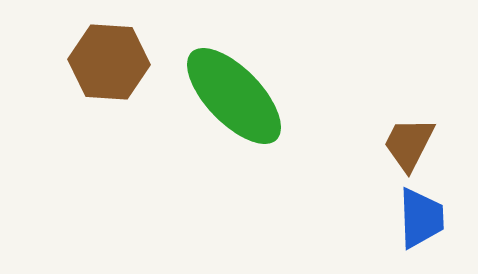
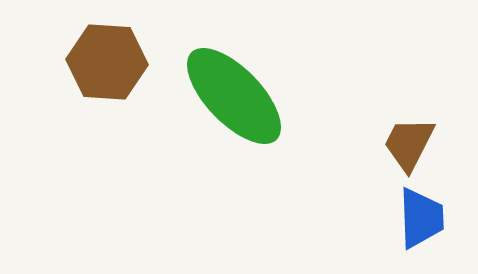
brown hexagon: moved 2 px left
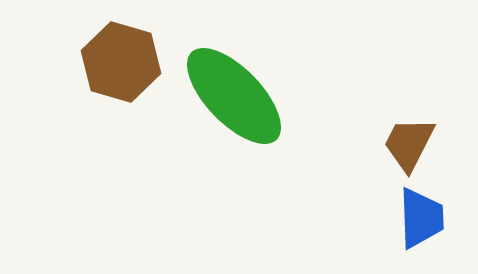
brown hexagon: moved 14 px right; rotated 12 degrees clockwise
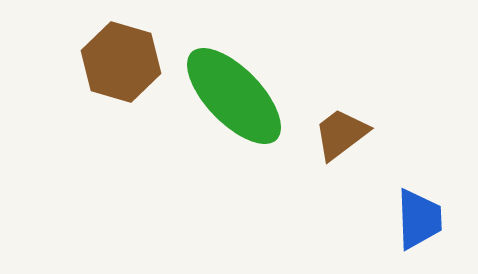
brown trapezoid: moved 68 px left, 10 px up; rotated 26 degrees clockwise
blue trapezoid: moved 2 px left, 1 px down
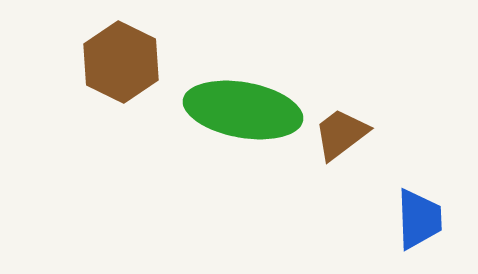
brown hexagon: rotated 10 degrees clockwise
green ellipse: moved 9 px right, 14 px down; rotated 36 degrees counterclockwise
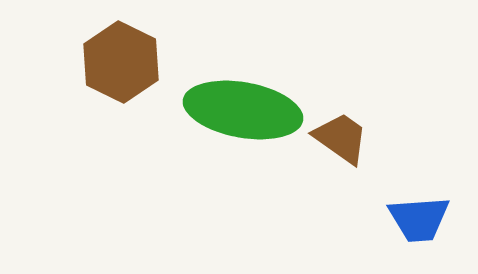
brown trapezoid: moved 4 px down; rotated 72 degrees clockwise
blue trapezoid: rotated 88 degrees clockwise
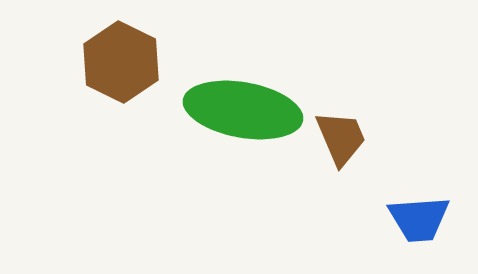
brown trapezoid: rotated 32 degrees clockwise
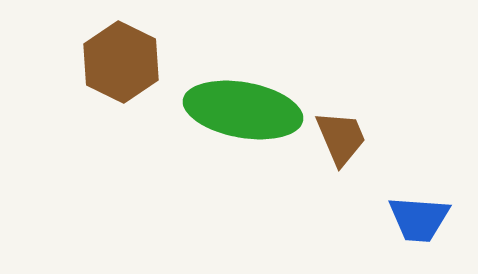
blue trapezoid: rotated 8 degrees clockwise
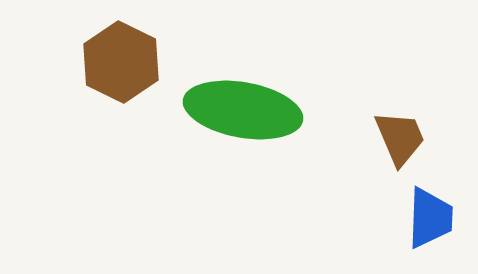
brown trapezoid: moved 59 px right
blue trapezoid: moved 11 px right, 1 px up; rotated 92 degrees counterclockwise
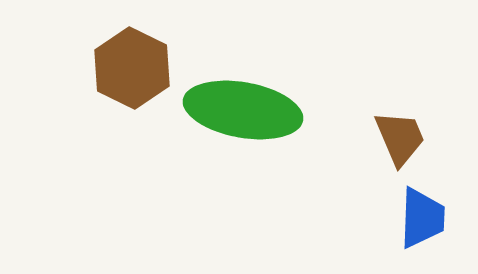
brown hexagon: moved 11 px right, 6 px down
blue trapezoid: moved 8 px left
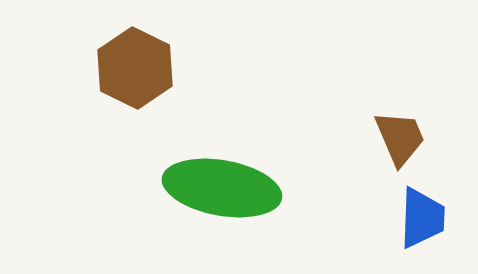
brown hexagon: moved 3 px right
green ellipse: moved 21 px left, 78 px down
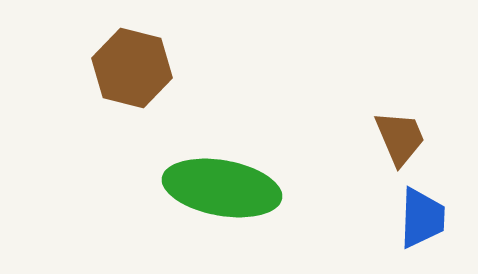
brown hexagon: moved 3 px left; rotated 12 degrees counterclockwise
